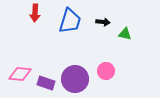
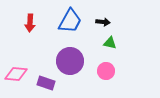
red arrow: moved 5 px left, 10 px down
blue trapezoid: rotated 12 degrees clockwise
green triangle: moved 15 px left, 9 px down
pink diamond: moved 4 px left
purple circle: moved 5 px left, 18 px up
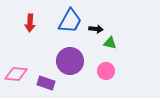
black arrow: moved 7 px left, 7 px down
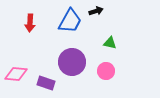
black arrow: moved 18 px up; rotated 24 degrees counterclockwise
purple circle: moved 2 px right, 1 px down
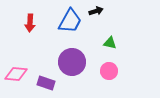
pink circle: moved 3 px right
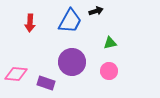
green triangle: rotated 24 degrees counterclockwise
